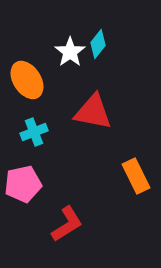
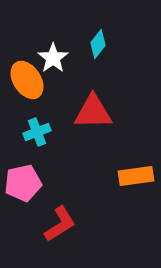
white star: moved 17 px left, 6 px down
red triangle: rotated 12 degrees counterclockwise
cyan cross: moved 3 px right
orange rectangle: rotated 72 degrees counterclockwise
pink pentagon: moved 1 px up
red L-shape: moved 7 px left
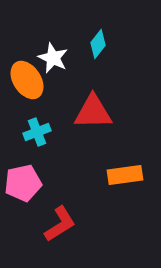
white star: rotated 12 degrees counterclockwise
orange rectangle: moved 11 px left, 1 px up
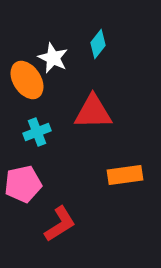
pink pentagon: moved 1 px down
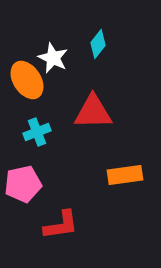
red L-shape: moved 1 px right, 1 px down; rotated 24 degrees clockwise
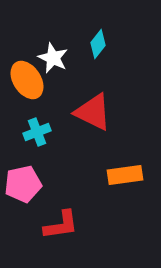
red triangle: rotated 27 degrees clockwise
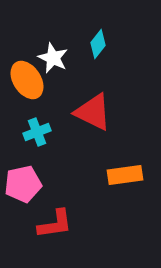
red L-shape: moved 6 px left, 1 px up
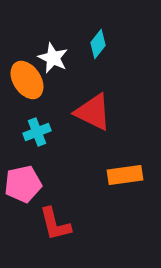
red L-shape: rotated 84 degrees clockwise
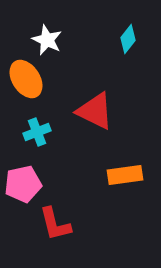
cyan diamond: moved 30 px right, 5 px up
white star: moved 6 px left, 18 px up
orange ellipse: moved 1 px left, 1 px up
red triangle: moved 2 px right, 1 px up
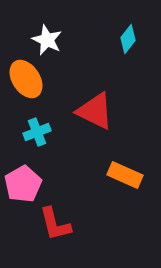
orange rectangle: rotated 32 degrees clockwise
pink pentagon: rotated 18 degrees counterclockwise
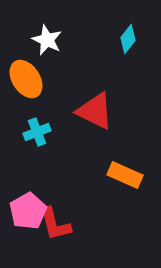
pink pentagon: moved 5 px right, 27 px down
